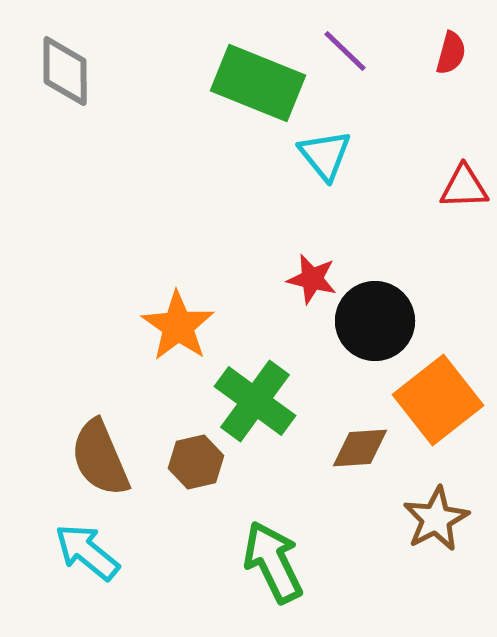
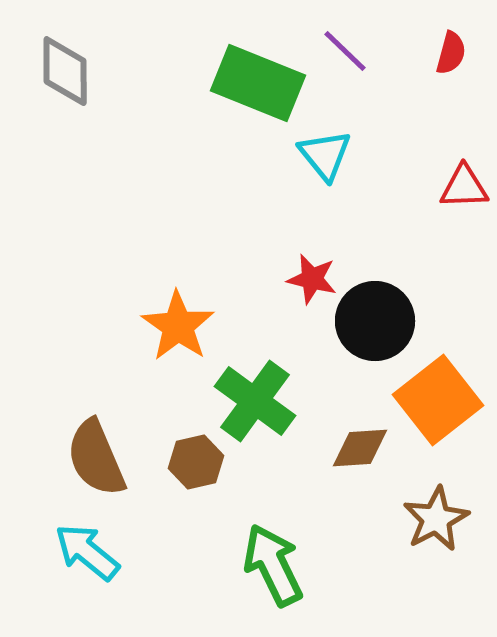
brown semicircle: moved 4 px left
green arrow: moved 3 px down
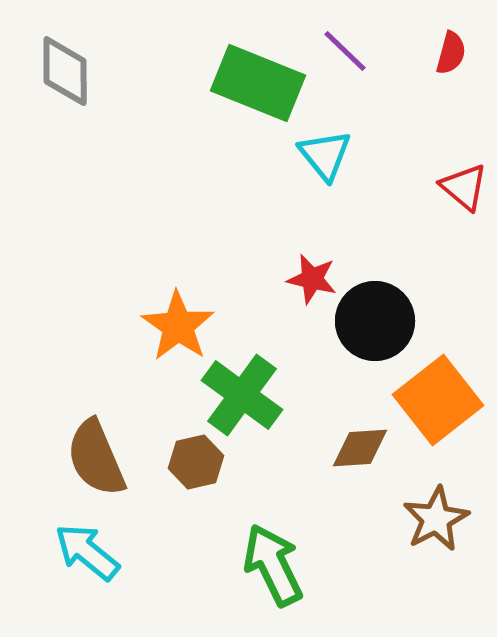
red triangle: rotated 42 degrees clockwise
green cross: moved 13 px left, 6 px up
